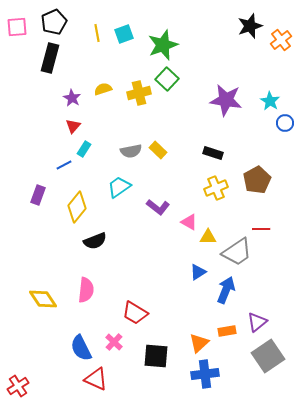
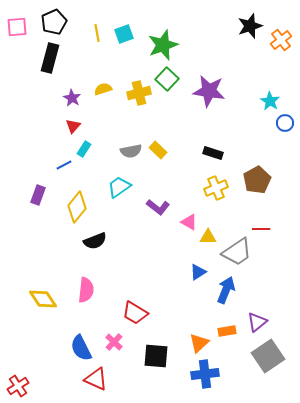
purple star at (226, 100): moved 17 px left, 9 px up
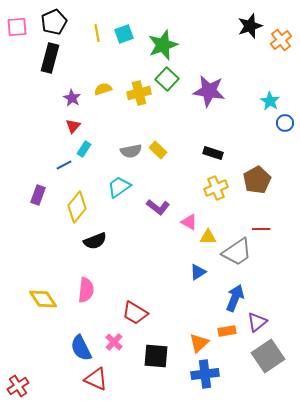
blue arrow at (226, 290): moved 9 px right, 8 px down
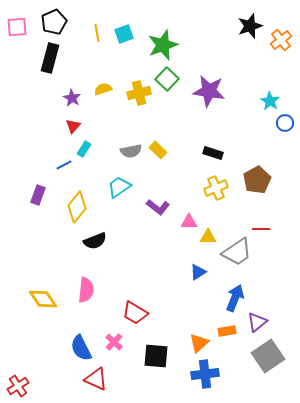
pink triangle at (189, 222): rotated 30 degrees counterclockwise
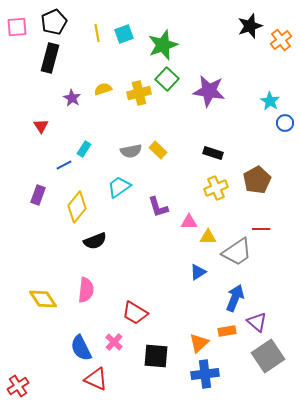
red triangle at (73, 126): moved 32 px left; rotated 14 degrees counterclockwise
purple L-shape at (158, 207): rotated 35 degrees clockwise
purple triangle at (257, 322): rotated 40 degrees counterclockwise
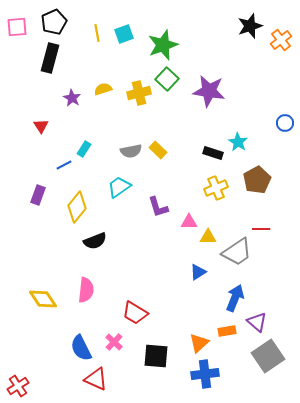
cyan star at (270, 101): moved 32 px left, 41 px down
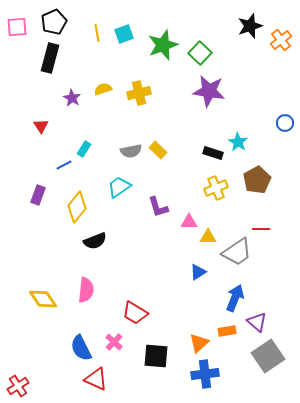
green square at (167, 79): moved 33 px right, 26 px up
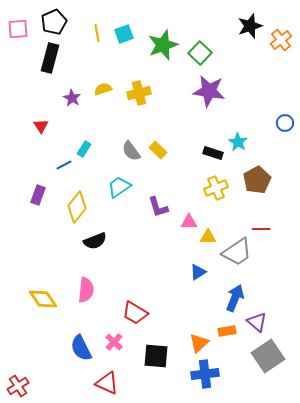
pink square at (17, 27): moved 1 px right, 2 px down
gray semicircle at (131, 151): rotated 65 degrees clockwise
red triangle at (96, 379): moved 11 px right, 4 px down
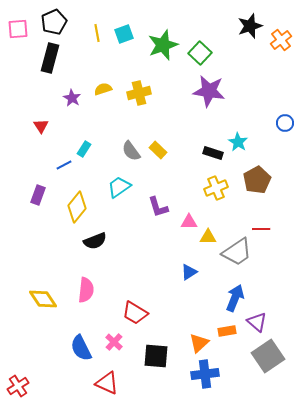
blue triangle at (198, 272): moved 9 px left
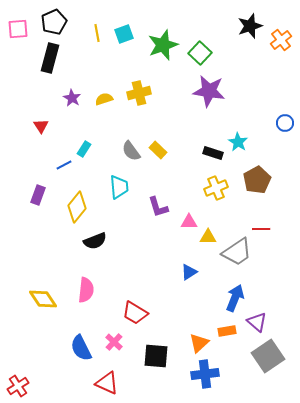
yellow semicircle at (103, 89): moved 1 px right, 10 px down
cyan trapezoid at (119, 187): rotated 120 degrees clockwise
